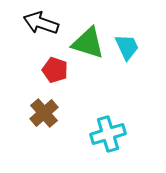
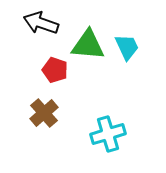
green triangle: moved 2 px down; rotated 12 degrees counterclockwise
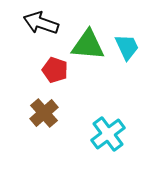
cyan cross: rotated 20 degrees counterclockwise
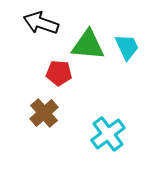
red pentagon: moved 4 px right, 3 px down; rotated 15 degrees counterclockwise
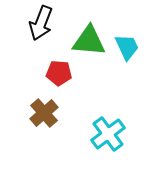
black arrow: rotated 88 degrees counterclockwise
green triangle: moved 1 px right, 4 px up
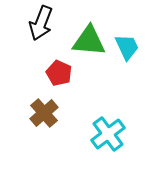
red pentagon: rotated 20 degrees clockwise
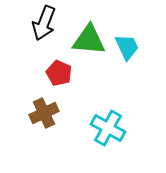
black arrow: moved 3 px right
green triangle: moved 1 px up
brown cross: rotated 16 degrees clockwise
cyan cross: moved 6 px up; rotated 24 degrees counterclockwise
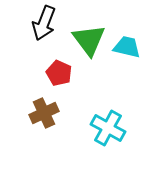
green triangle: rotated 48 degrees clockwise
cyan trapezoid: rotated 52 degrees counterclockwise
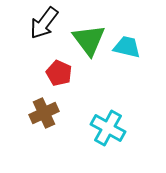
black arrow: rotated 16 degrees clockwise
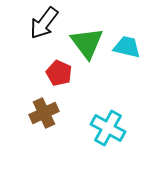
green triangle: moved 2 px left, 3 px down
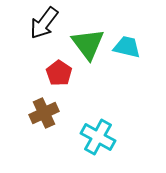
green triangle: moved 1 px right, 1 px down
red pentagon: rotated 10 degrees clockwise
cyan cross: moved 10 px left, 9 px down
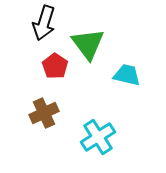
black arrow: rotated 20 degrees counterclockwise
cyan trapezoid: moved 28 px down
red pentagon: moved 4 px left, 7 px up
cyan cross: rotated 28 degrees clockwise
